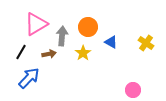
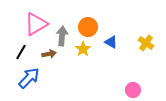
yellow star: moved 4 px up
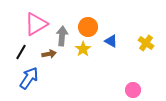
blue triangle: moved 1 px up
blue arrow: rotated 10 degrees counterclockwise
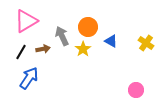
pink triangle: moved 10 px left, 3 px up
gray arrow: rotated 30 degrees counterclockwise
brown arrow: moved 6 px left, 5 px up
pink circle: moved 3 px right
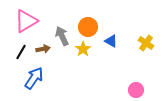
blue arrow: moved 5 px right
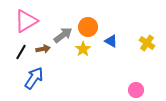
gray arrow: moved 1 px right, 1 px up; rotated 78 degrees clockwise
yellow cross: moved 1 px right
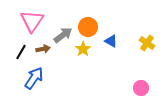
pink triangle: moved 6 px right; rotated 25 degrees counterclockwise
pink circle: moved 5 px right, 2 px up
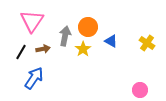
gray arrow: moved 2 px right, 1 px down; rotated 42 degrees counterclockwise
pink circle: moved 1 px left, 2 px down
